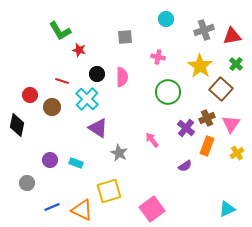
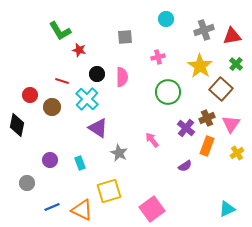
pink cross: rotated 24 degrees counterclockwise
cyan rectangle: moved 4 px right; rotated 48 degrees clockwise
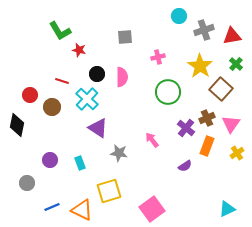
cyan circle: moved 13 px right, 3 px up
gray star: rotated 18 degrees counterclockwise
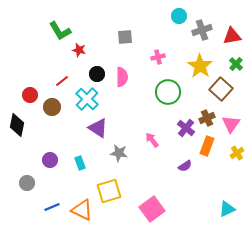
gray cross: moved 2 px left
red line: rotated 56 degrees counterclockwise
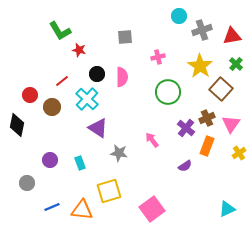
yellow cross: moved 2 px right
orange triangle: rotated 20 degrees counterclockwise
